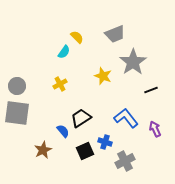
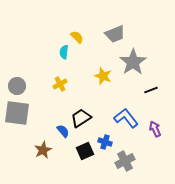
cyan semicircle: rotated 152 degrees clockwise
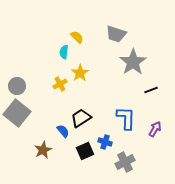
gray trapezoid: moved 1 px right; rotated 40 degrees clockwise
yellow star: moved 23 px left, 3 px up; rotated 18 degrees clockwise
gray square: rotated 32 degrees clockwise
blue L-shape: rotated 40 degrees clockwise
purple arrow: rotated 56 degrees clockwise
gray cross: moved 1 px down
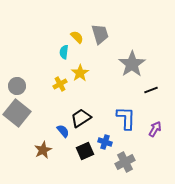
gray trapezoid: moved 16 px left; rotated 125 degrees counterclockwise
gray star: moved 1 px left, 2 px down
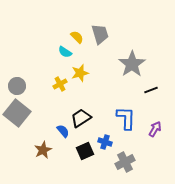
cyan semicircle: moved 1 px right; rotated 64 degrees counterclockwise
yellow star: rotated 18 degrees clockwise
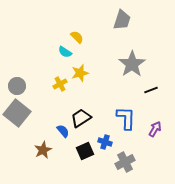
gray trapezoid: moved 22 px right, 14 px up; rotated 35 degrees clockwise
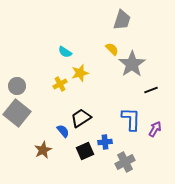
yellow semicircle: moved 35 px right, 12 px down
blue L-shape: moved 5 px right, 1 px down
blue cross: rotated 24 degrees counterclockwise
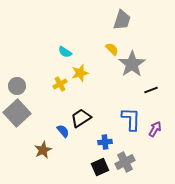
gray square: rotated 8 degrees clockwise
black square: moved 15 px right, 16 px down
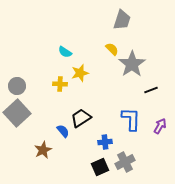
yellow cross: rotated 32 degrees clockwise
purple arrow: moved 5 px right, 3 px up
